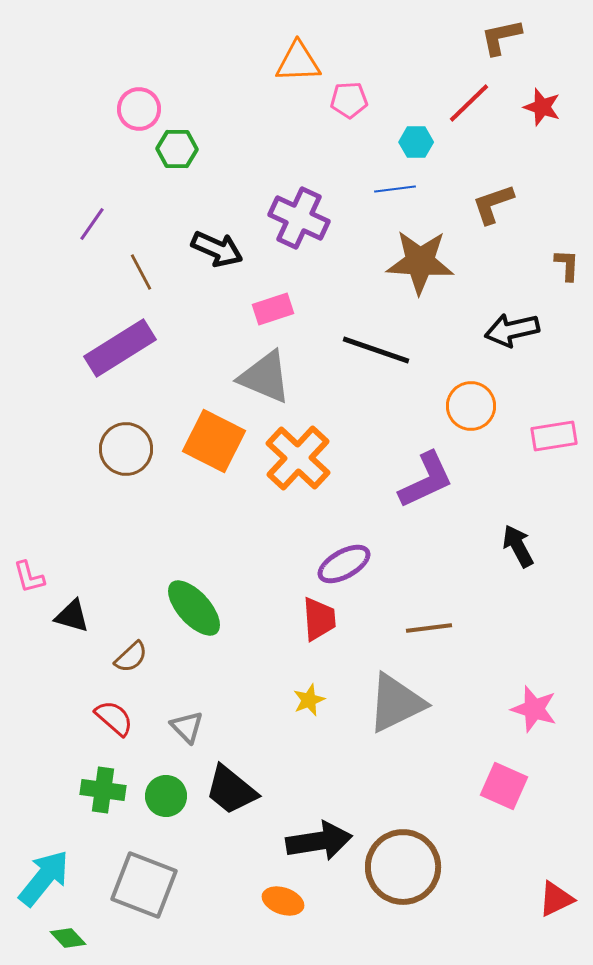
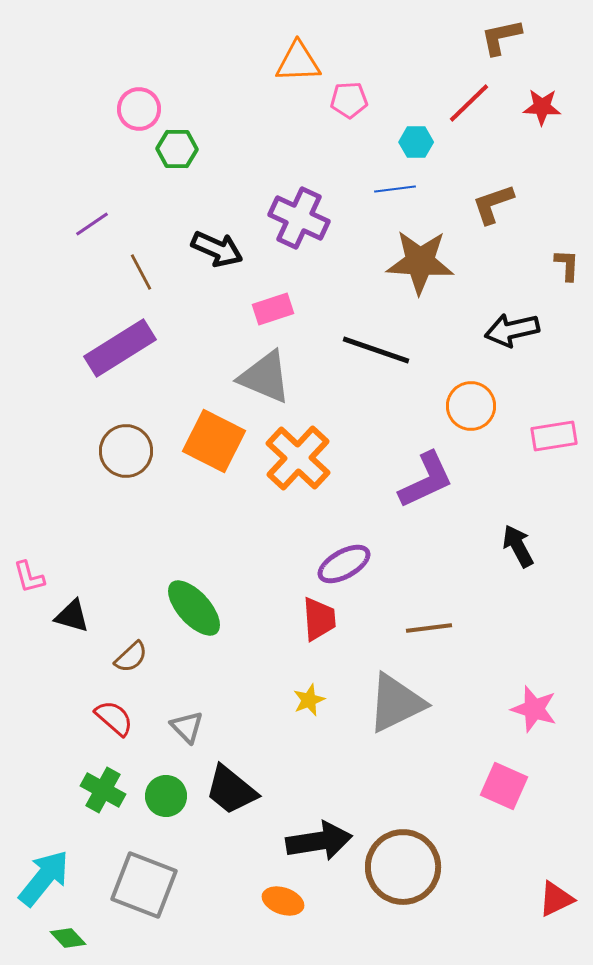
red star at (542, 107): rotated 15 degrees counterclockwise
purple line at (92, 224): rotated 21 degrees clockwise
brown circle at (126, 449): moved 2 px down
green cross at (103, 790): rotated 21 degrees clockwise
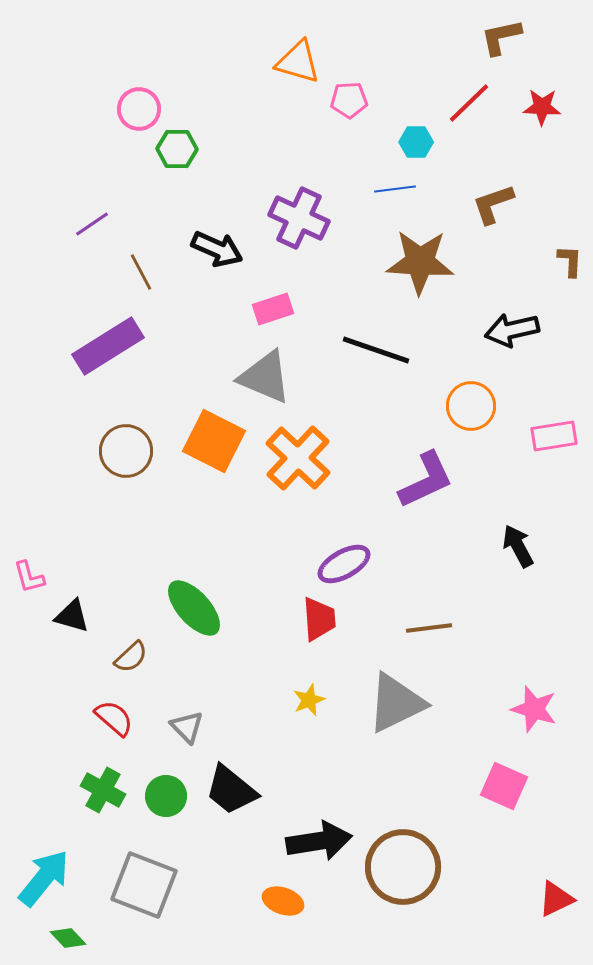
orange triangle at (298, 62): rotated 18 degrees clockwise
brown L-shape at (567, 265): moved 3 px right, 4 px up
purple rectangle at (120, 348): moved 12 px left, 2 px up
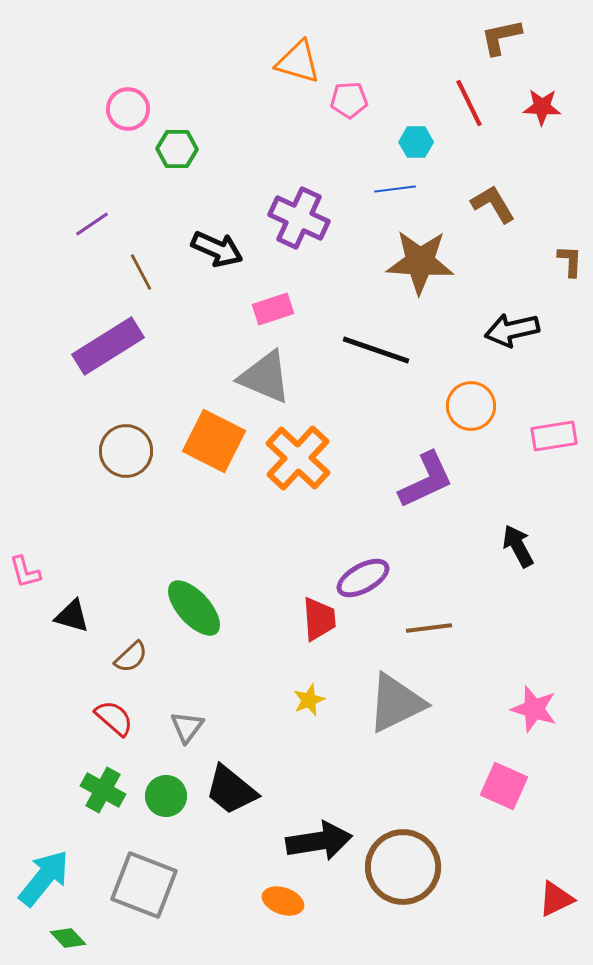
red line at (469, 103): rotated 72 degrees counterclockwise
pink circle at (139, 109): moved 11 px left
brown L-shape at (493, 204): rotated 78 degrees clockwise
purple ellipse at (344, 564): moved 19 px right, 14 px down
pink L-shape at (29, 577): moved 4 px left, 5 px up
gray triangle at (187, 727): rotated 21 degrees clockwise
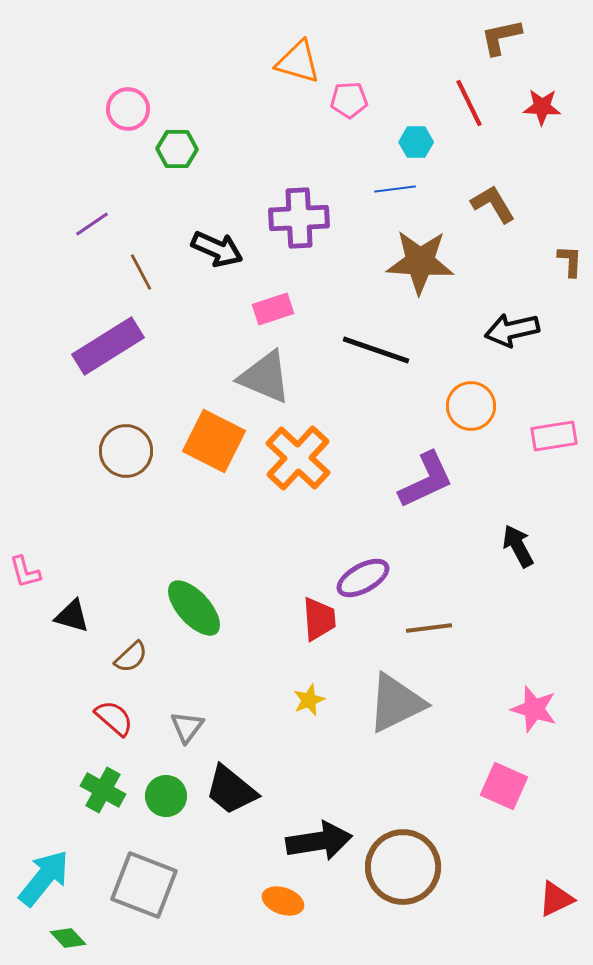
purple cross at (299, 218): rotated 28 degrees counterclockwise
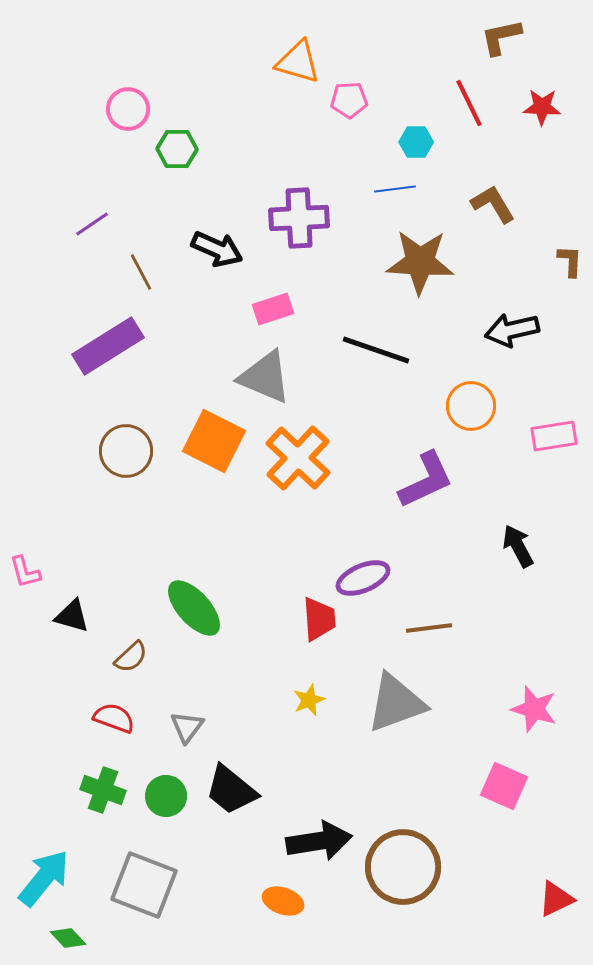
purple ellipse at (363, 578): rotated 6 degrees clockwise
gray triangle at (396, 703): rotated 6 degrees clockwise
red semicircle at (114, 718): rotated 21 degrees counterclockwise
green cross at (103, 790): rotated 9 degrees counterclockwise
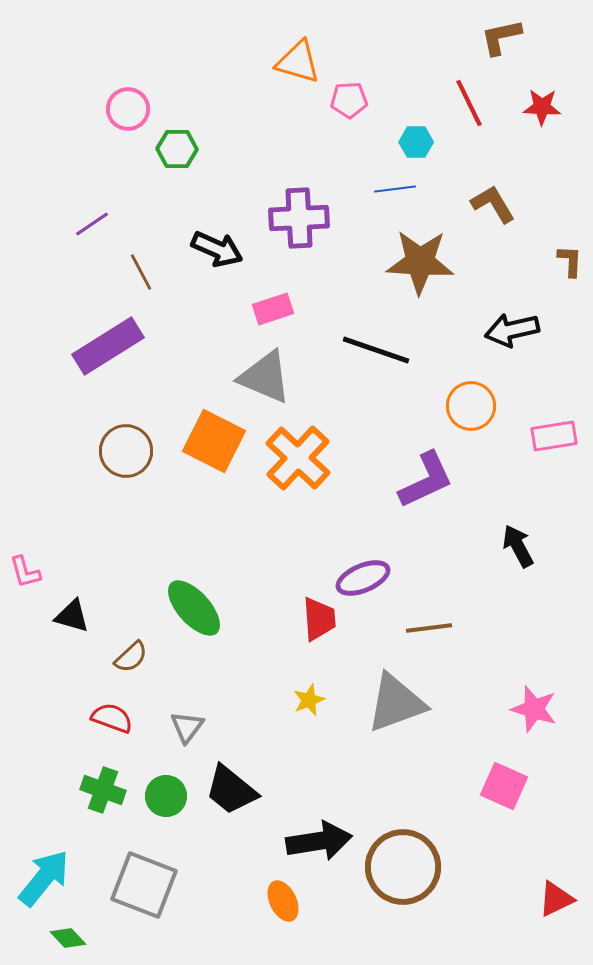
red semicircle at (114, 718): moved 2 px left
orange ellipse at (283, 901): rotated 45 degrees clockwise
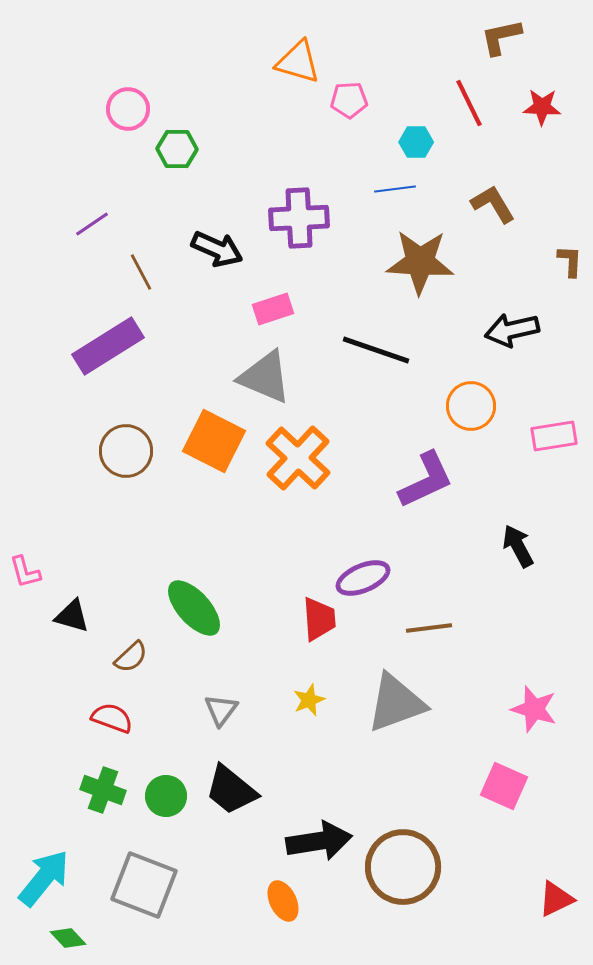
gray triangle at (187, 727): moved 34 px right, 17 px up
